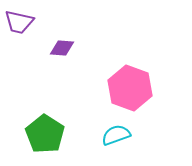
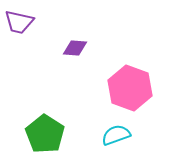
purple diamond: moved 13 px right
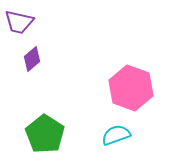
purple diamond: moved 43 px left, 11 px down; rotated 45 degrees counterclockwise
pink hexagon: moved 1 px right
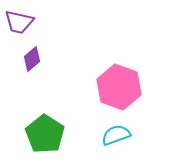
pink hexagon: moved 12 px left, 1 px up
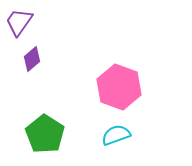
purple trapezoid: rotated 112 degrees clockwise
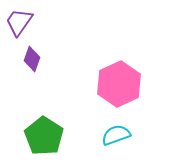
purple diamond: rotated 30 degrees counterclockwise
pink hexagon: moved 3 px up; rotated 15 degrees clockwise
green pentagon: moved 1 px left, 2 px down
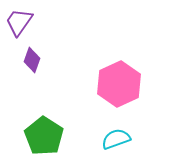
purple diamond: moved 1 px down
cyan semicircle: moved 4 px down
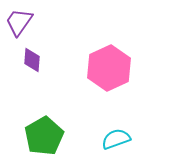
purple diamond: rotated 15 degrees counterclockwise
pink hexagon: moved 10 px left, 16 px up
green pentagon: rotated 9 degrees clockwise
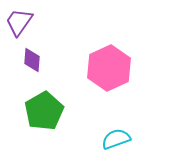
green pentagon: moved 25 px up
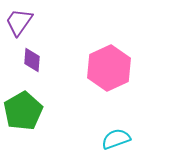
green pentagon: moved 21 px left
